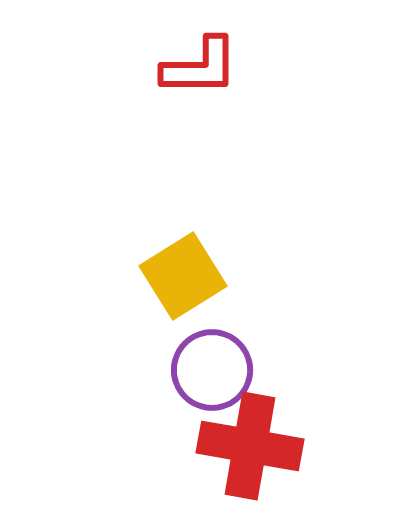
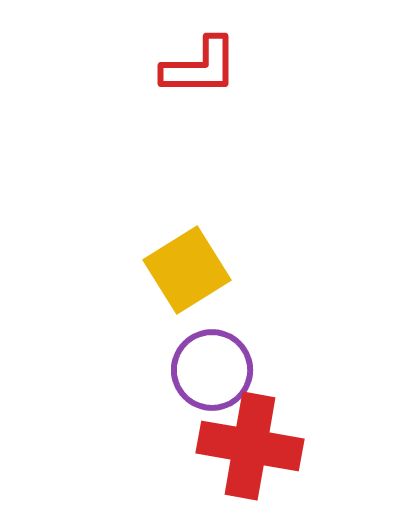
yellow square: moved 4 px right, 6 px up
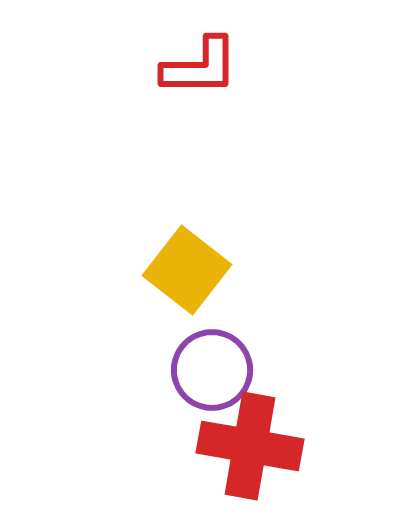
yellow square: rotated 20 degrees counterclockwise
